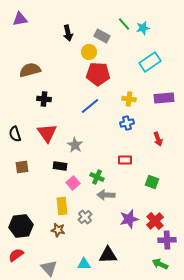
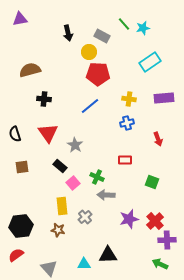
red triangle: moved 1 px right
black rectangle: rotated 32 degrees clockwise
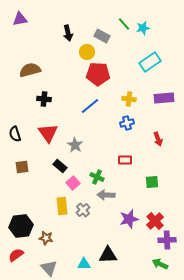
yellow circle: moved 2 px left
green square: rotated 24 degrees counterclockwise
gray cross: moved 2 px left, 7 px up
brown star: moved 12 px left, 8 px down
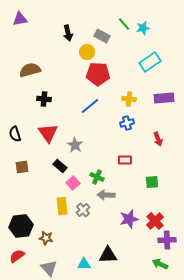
red semicircle: moved 1 px right, 1 px down
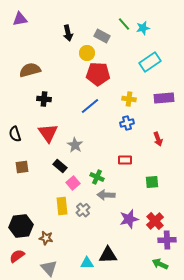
yellow circle: moved 1 px down
cyan triangle: moved 3 px right, 1 px up
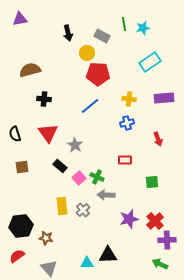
green line: rotated 32 degrees clockwise
pink square: moved 6 px right, 5 px up
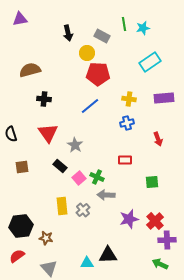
black semicircle: moved 4 px left
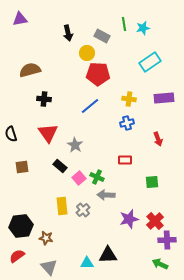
gray triangle: moved 1 px up
